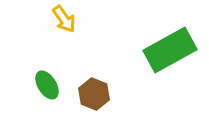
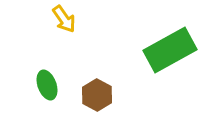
green ellipse: rotated 12 degrees clockwise
brown hexagon: moved 3 px right, 1 px down; rotated 8 degrees clockwise
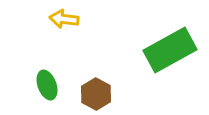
yellow arrow: rotated 132 degrees clockwise
brown hexagon: moved 1 px left, 1 px up
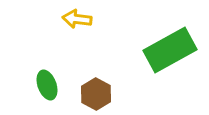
yellow arrow: moved 13 px right
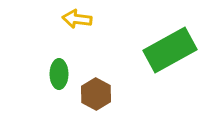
green ellipse: moved 12 px right, 11 px up; rotated 20 degrees clockwise
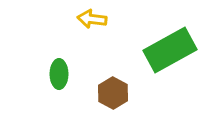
yellow arrow: moved 15 px right
brown hexagon: moved 17 px right, 1 px up
